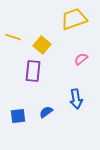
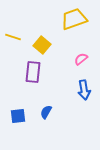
purple rectangle: moved 1 px down
blue arrow: moved 8 px right, 9 px up
blue semicircle: rotated 24 degrees counterclockwise
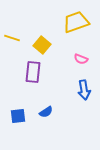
yellow trapezoid: moved 2 px right, 3 px down
yellow line: moved 1 px left, 1 px down
pink semicircle: rotated 120 degrees counterclockwise
blue semicircle: rotated 152 degrees counterclockwise
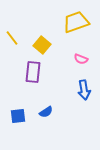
yellow line: rotated 35 degrees clockwise
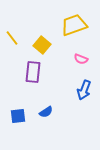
yellow trapezoid: moved 2 px left, 3 px down
blue arrow: rotated 30 degrees clockwise
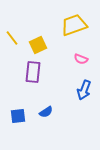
yellow square: moved 4 px left; rotated 24 degrees clockwise
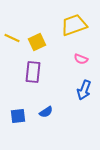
yellow line: rotated 28 degrees counterclockwise
yellow square: moved 1 px left, 3 px up
